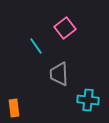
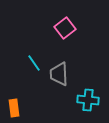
cyan line: moved 2 px left, 17 px down
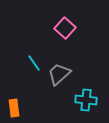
pink square: rotated 10 degrees counterclockwise
gray trapezoid: rotated 50 degrees clockwise
cyan cross: moved 2 px left
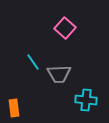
cyan line: moved 1 px left, 1 px up
gray trapezoid: rotated 140 degrees counterclockwise
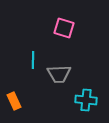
pink square: moved 1 px left; rotated 25 degrees counterclockwise
cyan line: moved 2 px up; rotated 36 degrees clockwise
orange rectangle: moved 7 px up; rotated 18 degrees counterclockwise
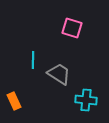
pink square: moved 8 px right
gray trapezoid: rotated 145 degrees counterclockwise
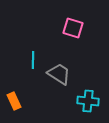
pink square: moved 1 px right
cyan cross: moved 2 px right, 1 px down
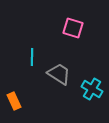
cyan line: moved 1 px left, 3 px up
cyan cross: moved 4 px right, 12 px up; rotated 25 degrees clockwise
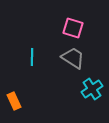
gray trapezoid: moved 14 px right, 16 px up
cyan cross: rotated 25 degrees clockwise
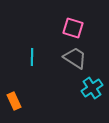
gray trapezoid: moved 2 px right
cyan cross: moved 1 px up
